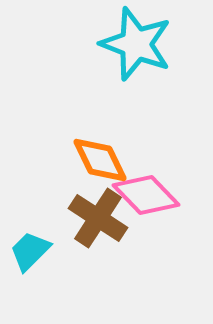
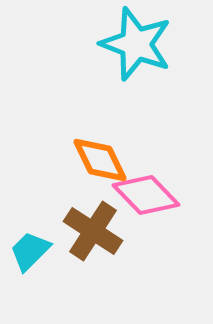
brown cross: moved 5 px left, 13 px down
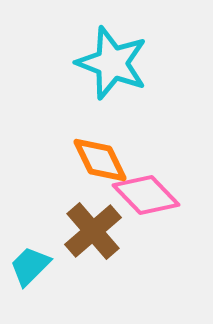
cyan star: moved 24 px left, 19 px down
brown cross: rotated 16 degrees clockwise
cyan trapezoid: moved 15 px down
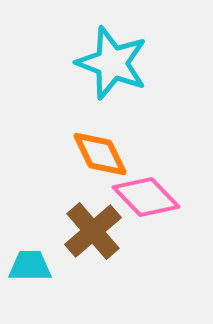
orange diamond: moved 6 px up
pink diamond: moved 2 px down
cyan trapezoid: rotated 45 degrees clockwise
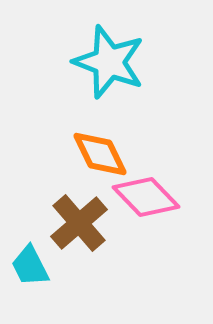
cyan star: moved 3 px left, 1 px up
brown cross: moved 14 px left, 8 px up
cyan trapezoid: rotated 117 degrees counterclockwise
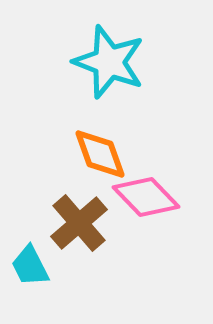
orange diamond: rotated 6 degrees clockwise
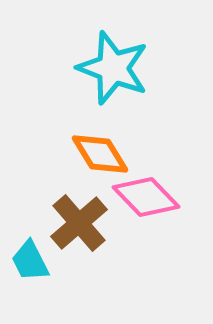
cyan star: moved 4 px right, 6 px down
orange diamond: rotated 12 degrees counterclockwise
cyan trapezoid: moved 5 px up
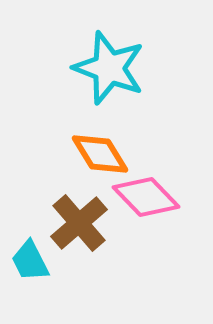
cyan star: moved 4 px left
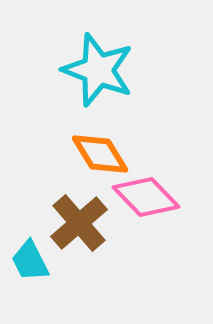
cyan star: moved 11 px left, 2 px down
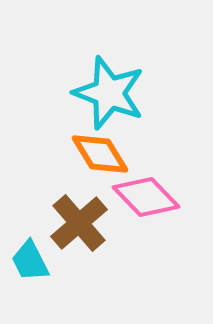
cyan star: moved 11 px right, 23 px down
